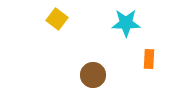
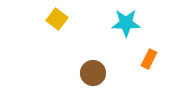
orange rectangle: rotated 24 degrees clockwise
brown circle: moved 2 px up
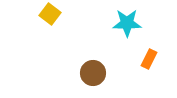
yellow square: moved 7 px left, 5 px up
cyan star: moved 1 px right
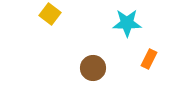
brown circle: moved 5 px up
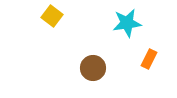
yellow square: moved 2 px right, 2 px down
cyan star: rotated 8 degrees counterclockwise
